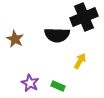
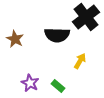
black cross: moved 2 px right; rotated 16 degrees counterclockwise
green rectangle: rotated 16 degrees clockwise
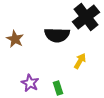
green rectangle: moved 2 px down; rotated 32 degrees clockwise
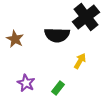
purple star: moved 4 px left
green rectangle: rotated 56 degrees clockwise
